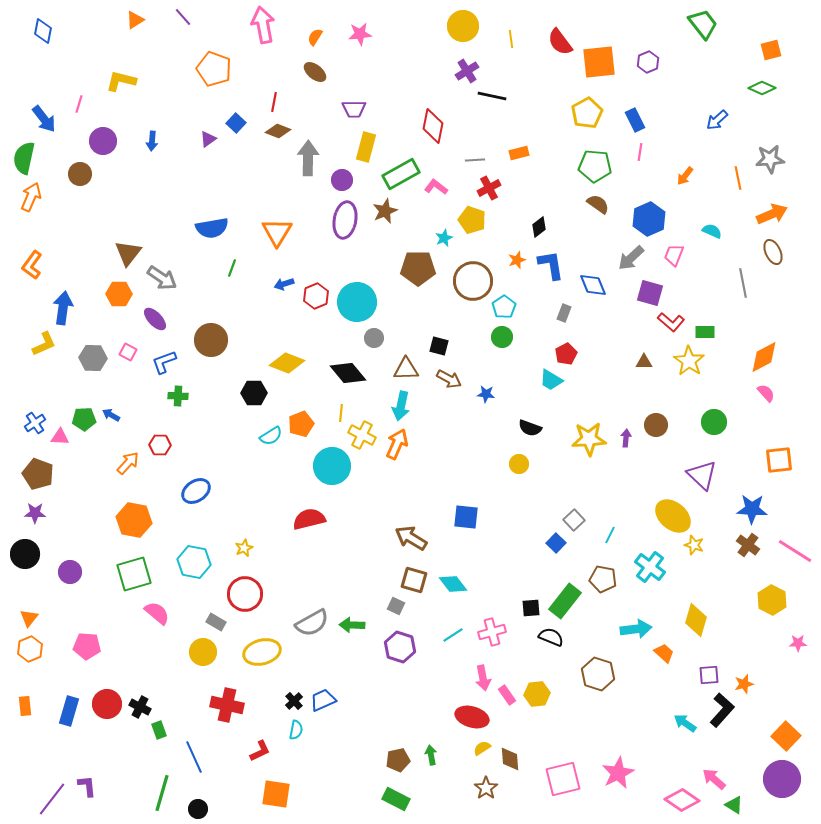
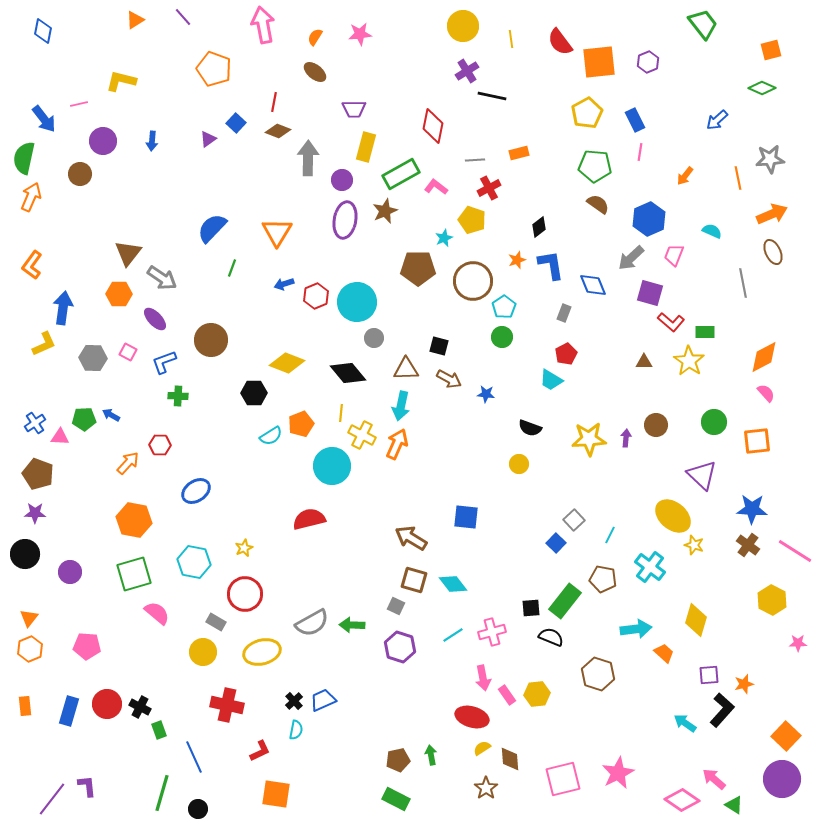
pink line at (79, 104): rotated 60 degrees clockwise
blue semicircle at (212, 228): rotated 144 degrees clockwise
orange square at (779, 460): moved 22 px left, 19 px up
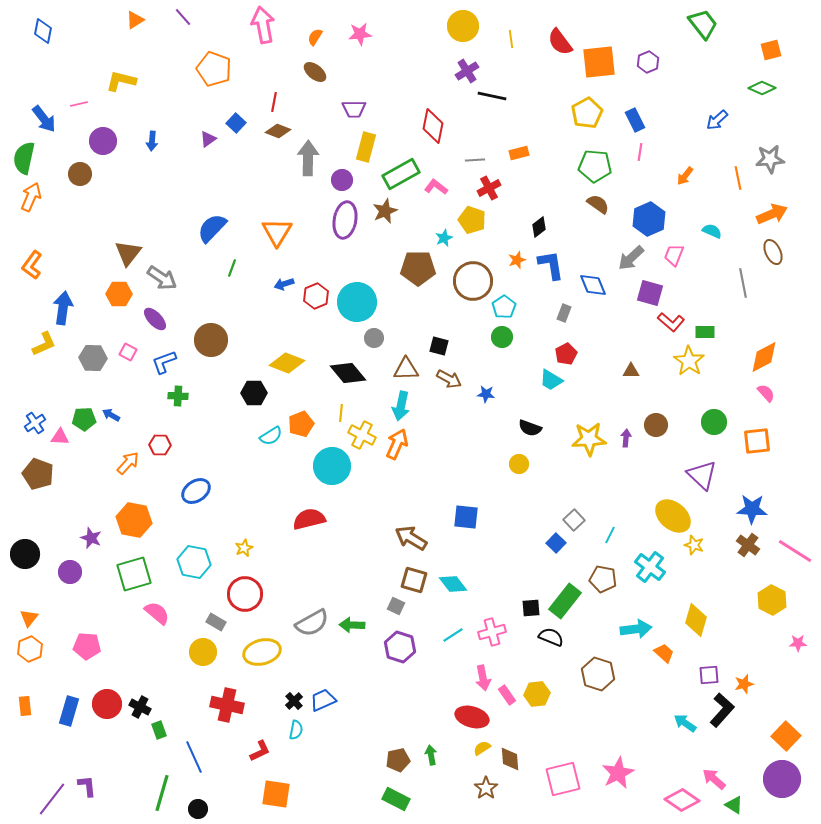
brown triangle at (644, 362): moved 13 px left, 9 px down
purple star at (35, 513): moved 56 px right, 25 px down; rotated 20 degrees clockwise
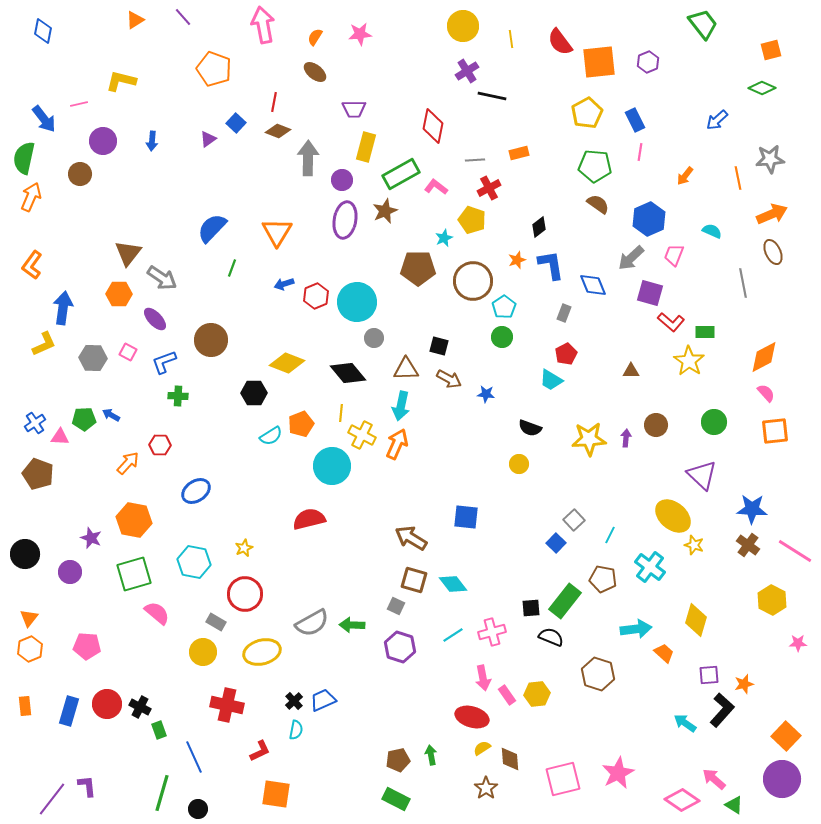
orange square at (757, 441): moved 18 px right, 10 px up
